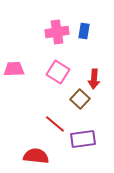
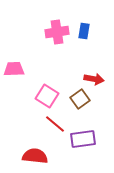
pink square: moved 11 px left, 24 px down
red arrow: rotated 84 degrees counterclockwise
brown square: rotated 12 degrees clockwise
red semicircle: moved 1 px left
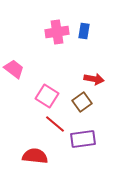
pink trapezoid: rotated 40 degrees clockwise
brown square: moved 2 px right, 3 px down
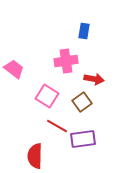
pink cross: moved 9 px right, 29 px down
red line: moved 2 px right, 2 px down; rotated 10 degrees counterclockwise
red semicircle: rotated 95 degrees counterclockwise
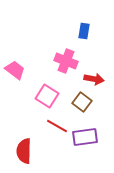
pink cross: rotated 30 degrees clockwise
pink trapezoid: moved 1 px right, 1 px down
brown square: rotated 18 degrees counterclockwise
purple rectangle: moved 2 px right, 2 px up
red semicircle: moved 11 px left, 5 px up
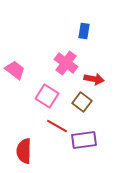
pink cross: moved 2 px down; rotated 15 degrees clockwise
purple rectangle: moved 1 px left, 3 px down
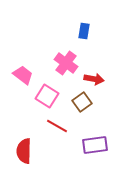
pink trapezoid: moved 8 px right, 5 px down
brown square: rotated 18 degrees clockwise
purple rectangle: moved 11 px right, 5 px down
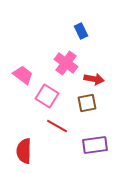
blue rectangle: moved 3 px left; rotated 35 degrees counterclockwise
brown square: moved 5 px right, 1 px down; rotated 24 degrees clockwise
